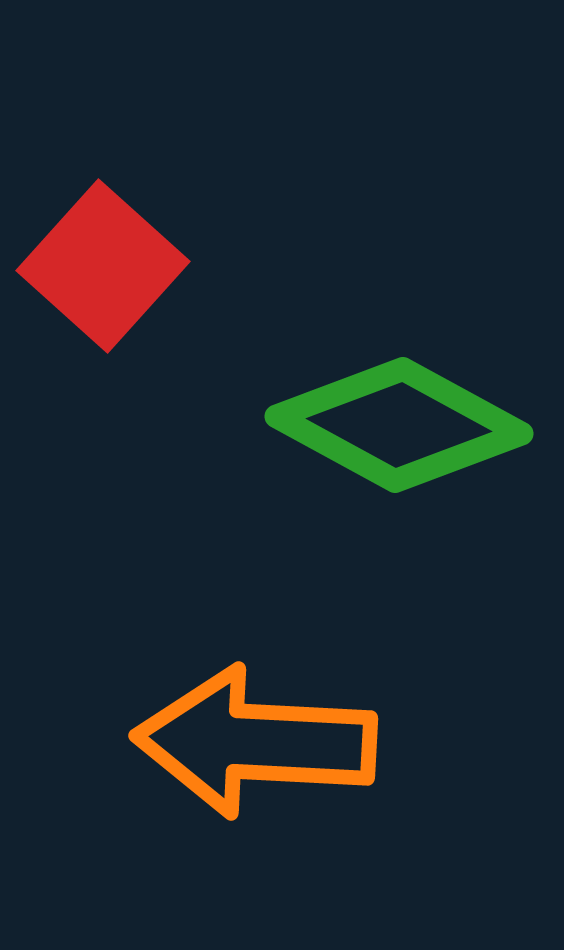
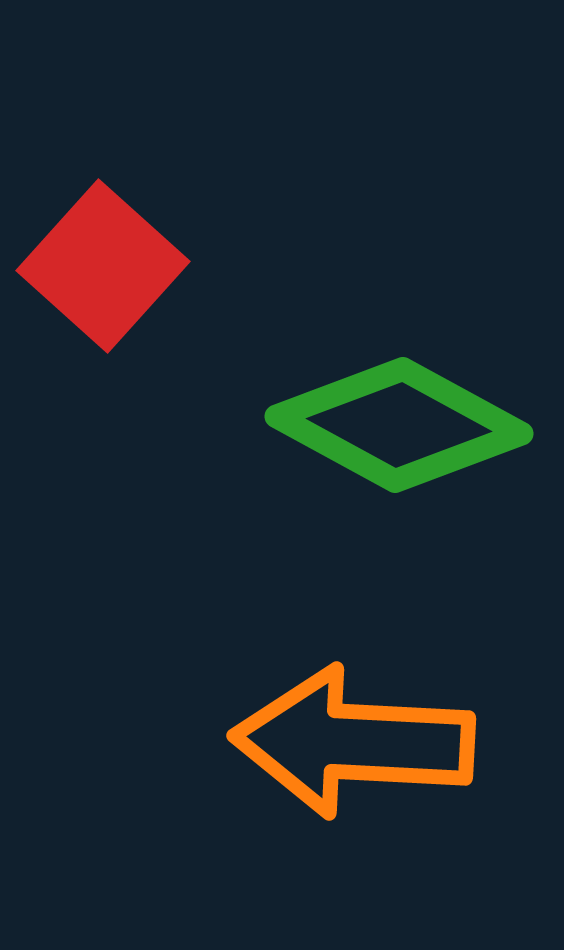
orange arrow: moved 98 px right
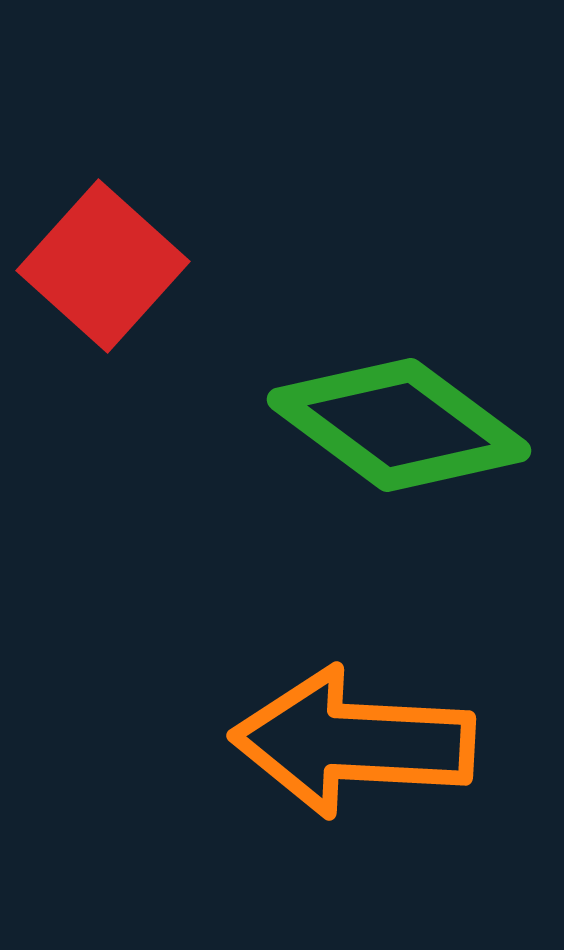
green diamond: rotated 8 degrees clockwise
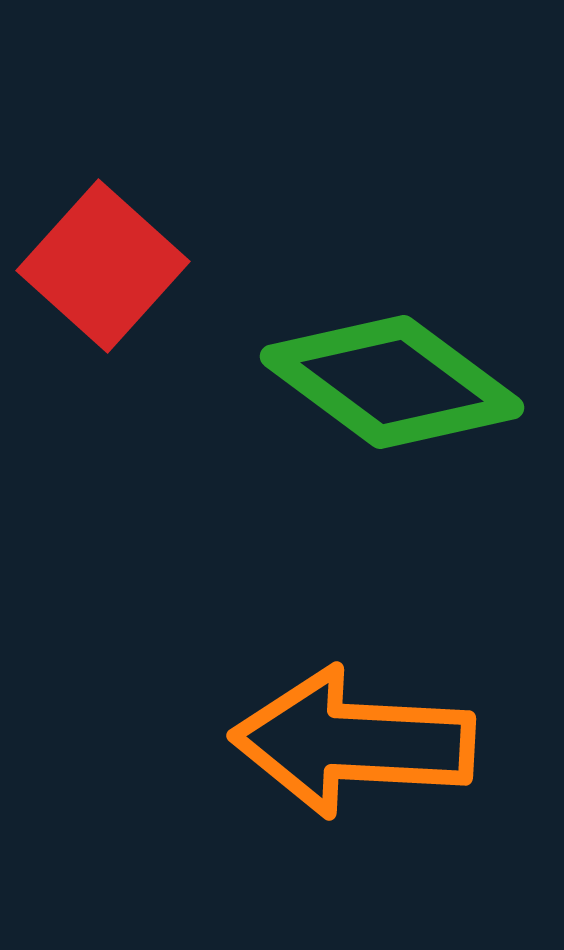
green diamond: moved 7 px left, 43 px up
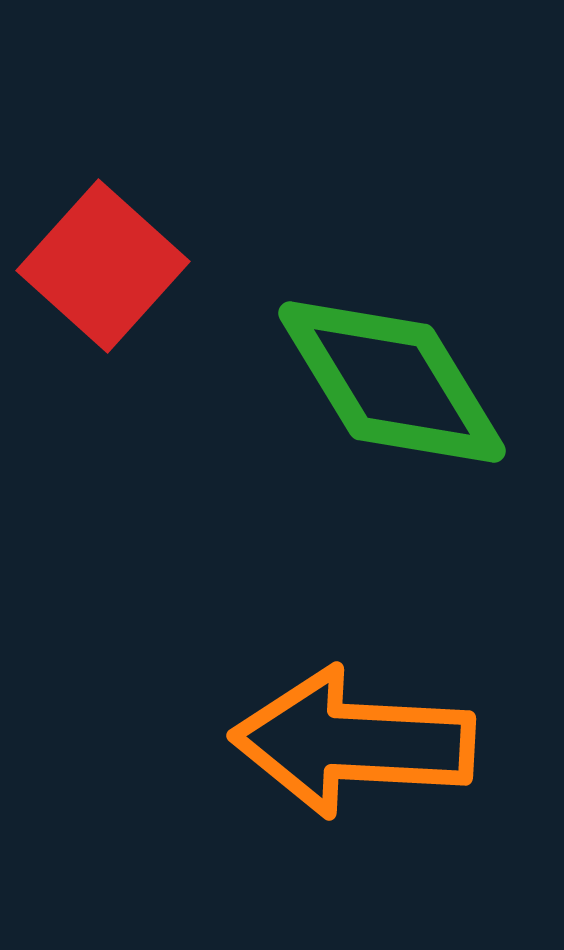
green diamond: rotated 22 degrees clockwise
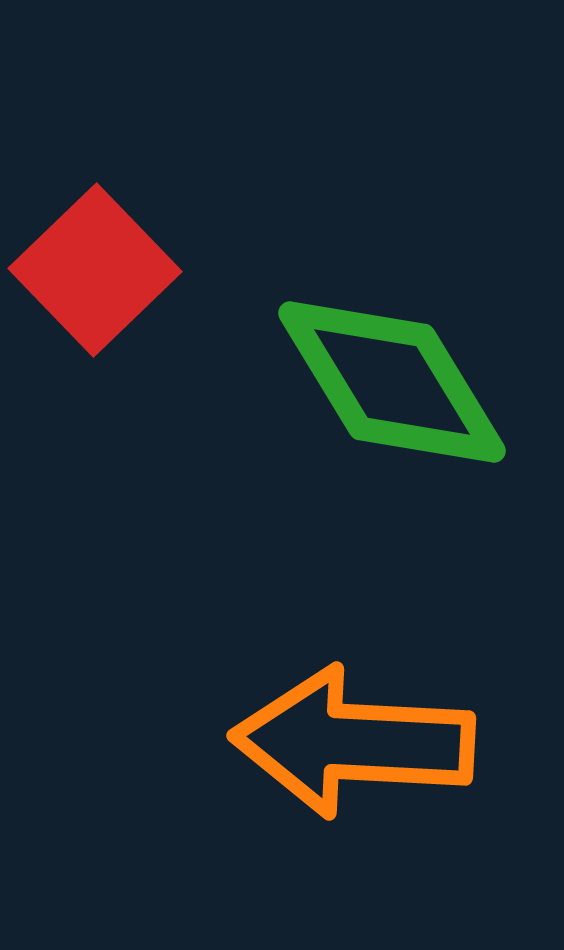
red square: moved 8 px left, 4 px down; rotated 4 degrees clockwise
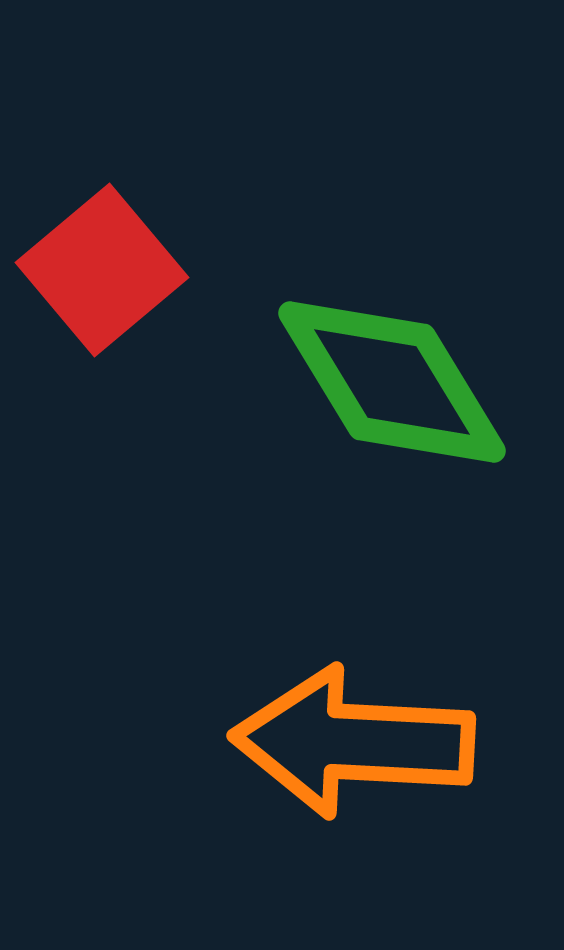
red square: moved 7 px right; rotated 4 degrees clockwise
